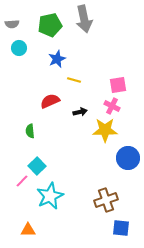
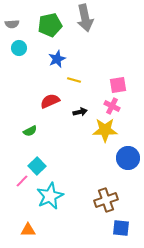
gray arrow: moved 1 px right, 1 px up
green semicircle: rotated 112 degrees counterclockwise
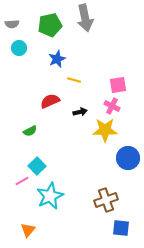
pink line: rotated 16 degrees clockwise
orange triangle: rotated 49 degrees counterclockwise
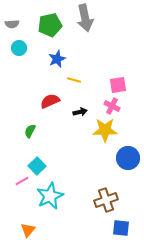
green semicircle: rotated 144 degrees clockwise
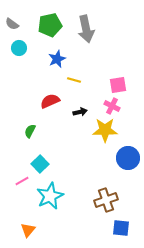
gray arrow: moved 1 px right, 11 px down
gray semicircle: rotated 40 degrees clockwise
cyan square: moved 3 px right, 2 px up
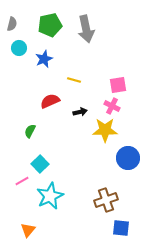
gray semicircle: rotated 112 degrees counterclockwise
blue star: moved 13 px left
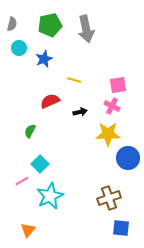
yellow star: moved 3 px right, 4 px down
brown cross: moved 3 px right, 2 px up
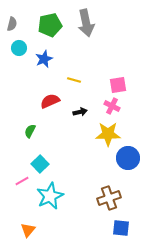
gray arrow: moved 6 px up
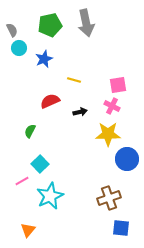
gray semicircle: moved 6 px down; rotated 40 degrees counterclockwise
blue circle: moved 1 px left, 1 px down
